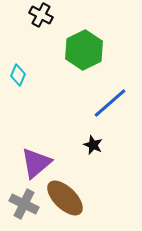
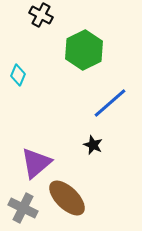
brown ellipse: moved 2 px right
gray cross: moved 1 px left, 4 px down
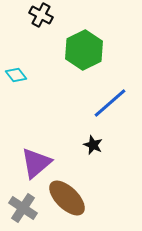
cyan diamond: moved 2 px left; rotated 60 degrees counterclockwise
gray cross: rotated 8 degrees clockwise
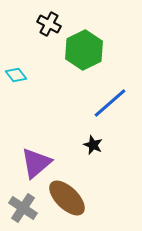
black cross: moved 8 px right, 9 px down
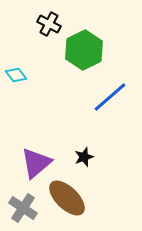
blue line: moved 6 px up
black star: moved 9 px left, 12 px down; rotated 30 degrees clockwise
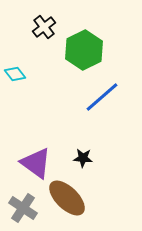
black cross: moved 5 px left, 3 px down; rotated 25 degrees clockwise
cyan diamond: moved 1 px left, 1 px up
blue line: moved 8 px left
black star: moved 1 px left, 1 px down; rotated 24 degrees clockwise
purple triangle: rotated 44 degrees counterclockwise
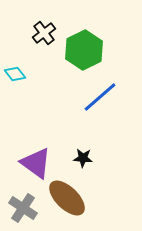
black cross: moved 6 px down
blue line: moved 2 px left
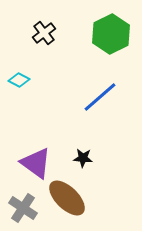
green hexagon: moved 27 px right, 16 px up
cyan diamond: moved 4 px right, 6 px down; rotated 25 degrees counterclockwise
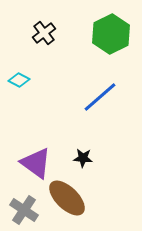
gray cross: moved 1 px right, 2 px down
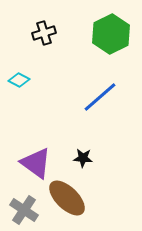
black cross: rotated 20 degrees clockwise
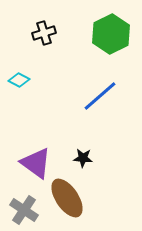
blue line: moved 1 px up
brown ellipse: rotated 12 degrees clockwise
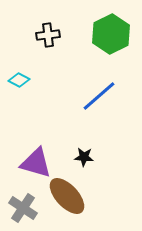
black cross: moved 4 px right, 2 px down; rotated 10 degrees clockwise
blue line: moved 1 px left
black star: moved 1 px right, 1 px up
purple triangle: rotated 20 degrees counterclockwise
brown ellipse: moved 2 px up; rotated 9 degrees counterclockwise
gray cross: moved 1 px left, 2 px up
